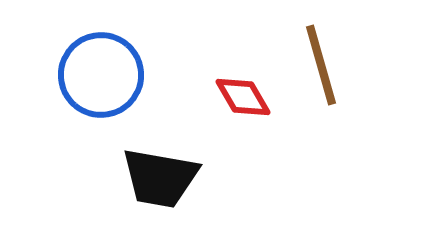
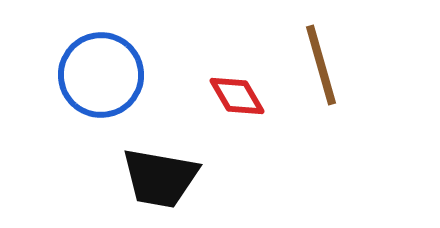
red diamond: moved 6 px left, 1 px up
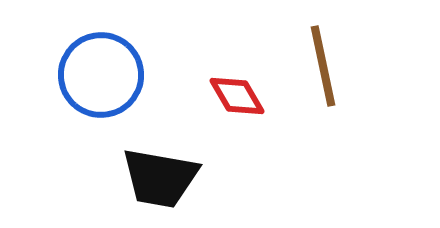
brown line: moved 2 px right, 1 px down; rotated 4 degrees clockwise
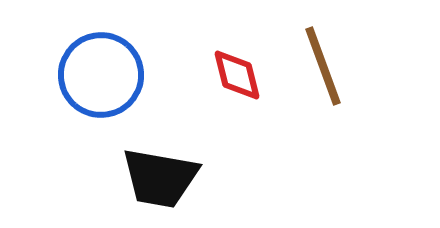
brown line: rotated 8 degrees counterclockwise
red diamond: moved 21 px up; rotated 16 degrees clockwise
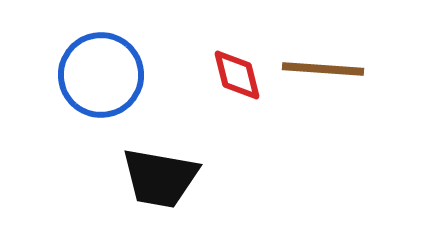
brown line: moved 3 px down; rotated 66 degrees counterclockwise
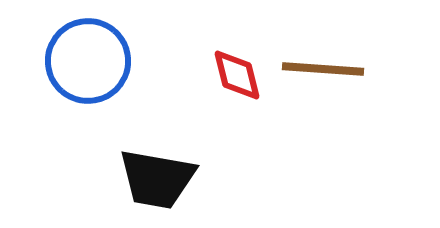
blue circle: moved 13 px left, 14 px up
black trapezoid: moved 3 px left, 1 px down
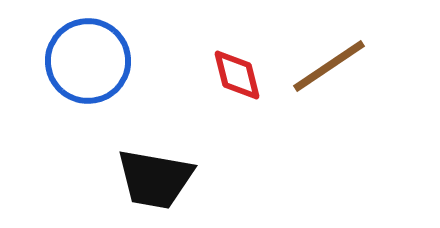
brown line: moved 6 px right, 3 px up; rotated 38 degrees counterclockwise
black trapezoid: moved 2 px left
